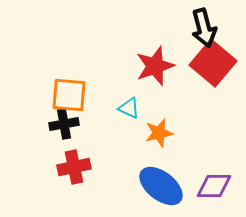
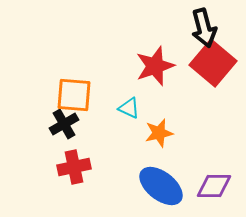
orange square: moved 5 px right
black cross: rotated 20 degrees counterclockwise
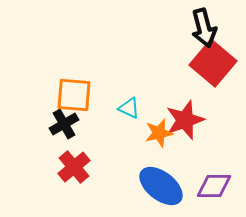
red star: moved 30 px right, 54 px down
red cross: rotated 28 degrees counterclockwise
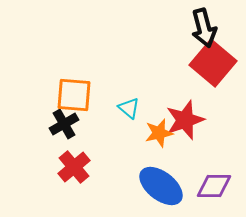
cyan triangle: rotated 15 degrees clockwise
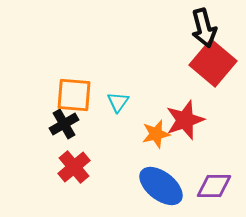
cyan triangle: moved 11 px left, 6 px up; rotated 25 degrees clockwise
orange star: moved 3 px left, 1 px down
